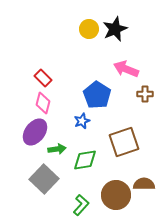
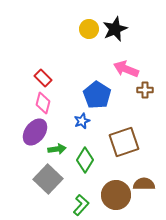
brown cross: moved 4 px up
green diamond: rotated 50 degrees counterclockwise
gray square: moved 4 px right
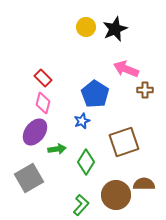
yellow circle: moved 3 px left, 2 px up
blue pentagon: moved 2 px left, 1 px up
green diamond: moved 1 px right, 2 px down
gray square: moved 19 px left, 1 px up; rotated 16 degrees clockwise
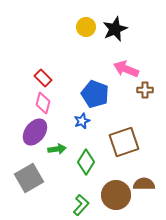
blue pentagon: rotated 12 degrees counterclockwise
